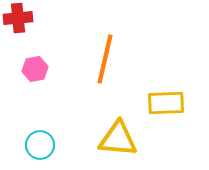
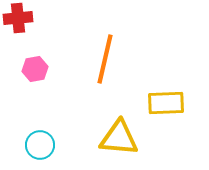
yellow triangle: moved 1 px right, 1 px up
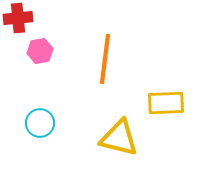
orange line: rotated 6 degrees counterclockwise
pink hexagon: moved 5 px right, 18 px up
yellow triangle: rotated 9 degrees clockwise
cyan circle: moved 22 px up
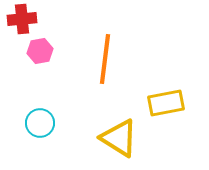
red cross: moved 4 px right, 1 px down
yellow rectangle: rotated 9 degrees counterclockwise
yellow triangle: rotated 18 degrees clockwise
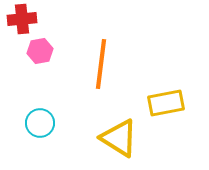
orange line: moved 4 px left, 5 px down
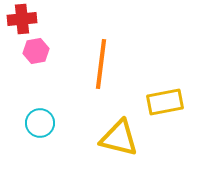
pink hexagon: moved 4 px left
yellow rectangle: moved 1 px left, 1 px up
yellow triangle: rotated 18 degrees counterclockwise
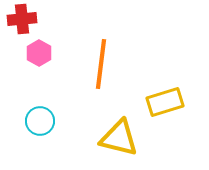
pink hexagon: moved 3 px right, 2 px down; rotated 20 degrees counterclockwise
yellow rectangle: rotated 6 degrees counterclockwise
cyan circle: moved 2 px up
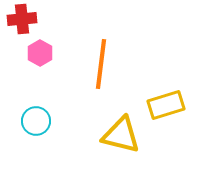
pink hexagon: moved 1 px right
yellow rectangle: moved 1 px right, 3 px down
cyan circle: moved 4 px left
yellow triangle: moved 2 px right, 3 px up
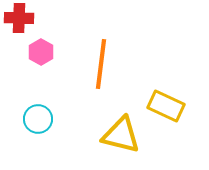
red cross: moved 3 px left, 1 px up; rotated 8 degrees clockwise
pink hexagon: moved 1 px right, 1 px up
yellow rectangle: moved 1 px down; rotated 42 degrees clockwise
cyan circle: moved 2 px right, 2 px up
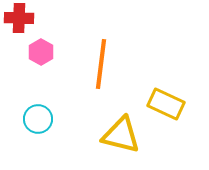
yellow rectangle: moved 2 px up
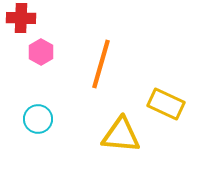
red cross: moved 2 px right
orange line: rotated 9 degrees clockwise
yellow triangle: rotated 9 degrees counterclockwise
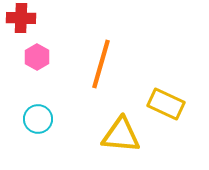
pink hexagon: moved 4 px left, 5 px down
